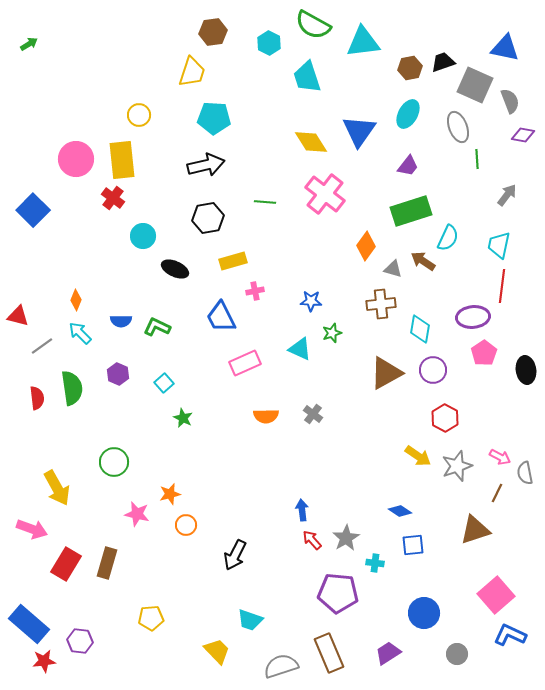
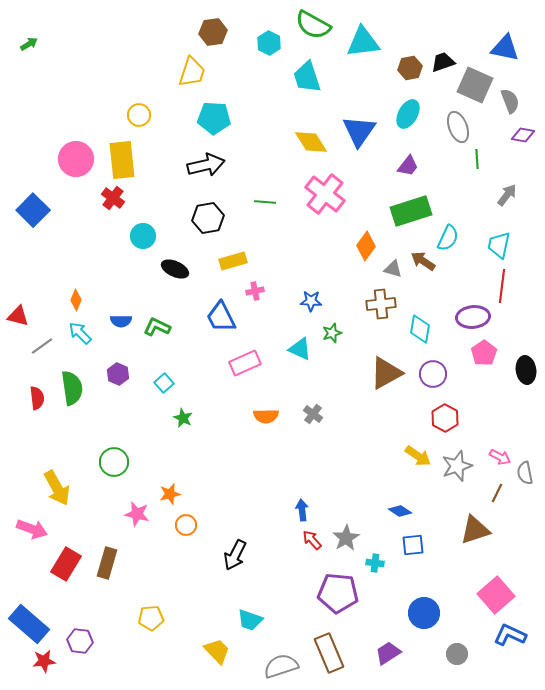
purple circle at (433, 370): moved 4 px down
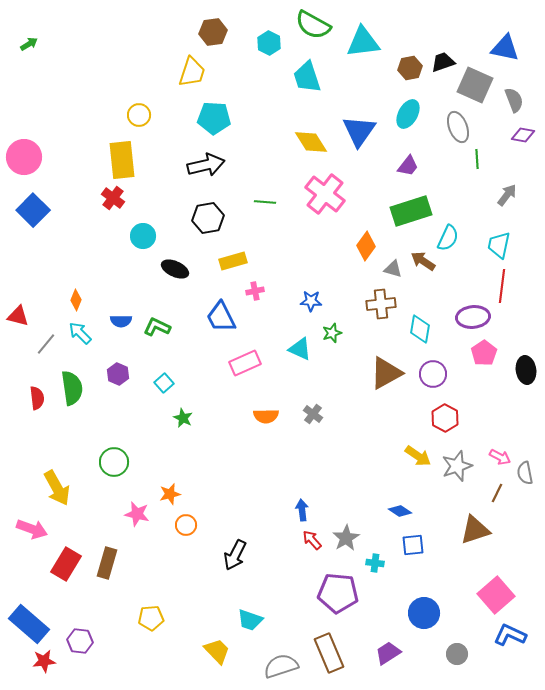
gray semicircle at (510, 101): moved 4 px right, 1 px up
pink circle at (76, 159): moved 52 px left, 2 px up
gray line at (42, 346): moved 4 px right, 2 px up; rotated 15 degrees counterclockwise
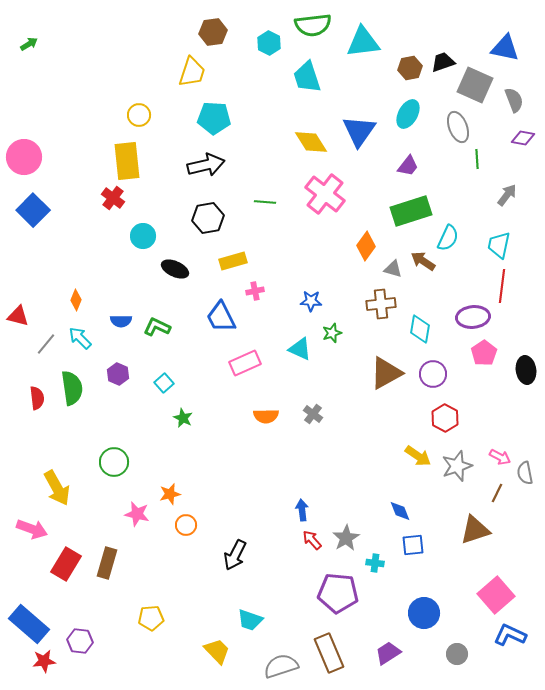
green semicircle at (313, 25): rotated 36 degrees counterclockwise
purple diamond at (523, 135): moved 3 px down
yellow rectangle at (122, 160): moved 5 px right, 1 px down
cyan arrow at (80, 333): moved 5 px down
blue diamond at (400, 511): rotated 35 degrees clockwise
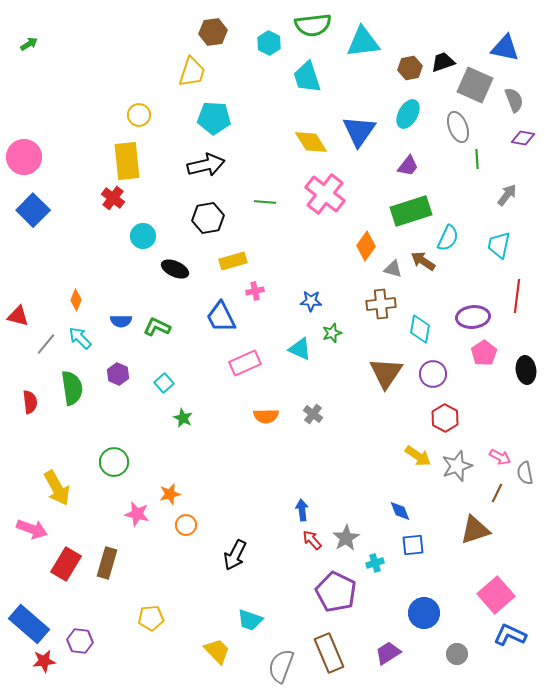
red line at (502, 286): moved 15 px right, 10 px down
brown triangle at (386, 373): rotated 27 degrees counterclockwise
red semicircle at (37, 398): moved 7 px left, 4 px down
cyan cross at (375, 563): rotated 24 degrees counterclockwise
purple pentagon at (338, 593): moved 2 px left, 1 px up; rotated 21 degrees clockwise
gray semicircle at (281, 666): rotated 52 degrees counterclockwise
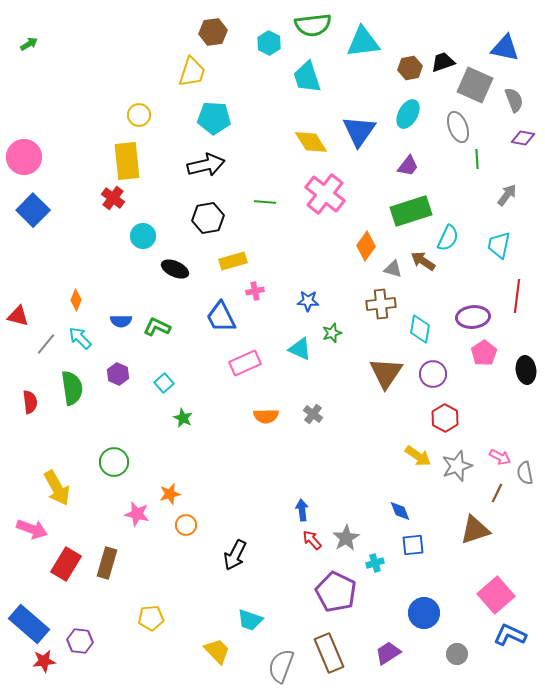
blue star at (311, 301): moved 3 px left
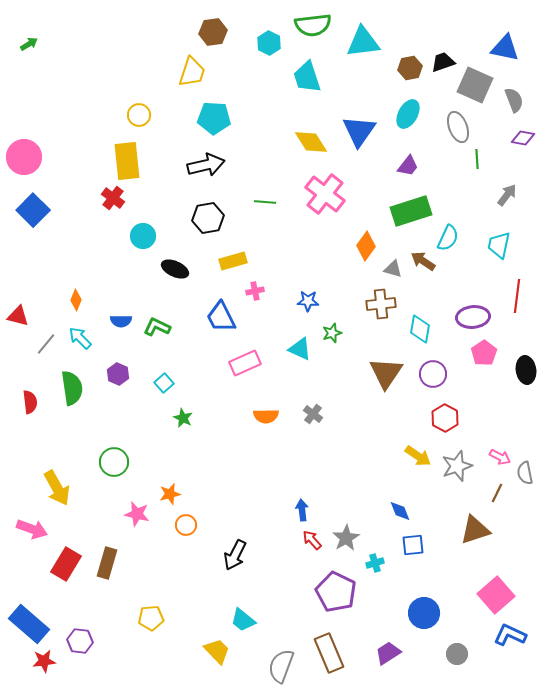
cyan trapezoid at (250, 620): moved 7 px left; rotated 20 degrees clockwise
